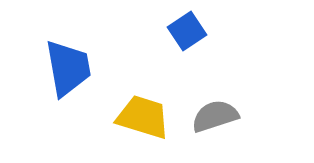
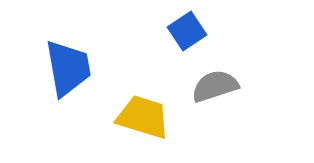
gray semicircle: moved 30 px up
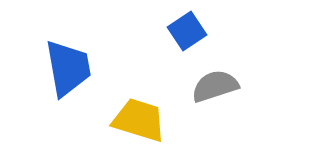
yellow trapezoid: moved 4 px left, 3 px down
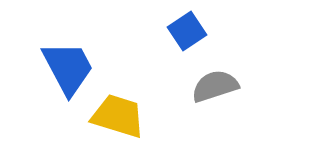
blue trapezoid: rotated 18 degrees counterclockwise
yellow trapezoid: moved 21 px left, 4 px up
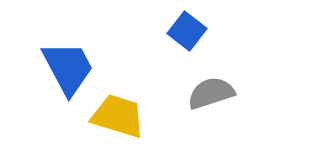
blue square: rotated 18 degrees counterclockwise
gray semicircle: moved 4 px left, 7 px down
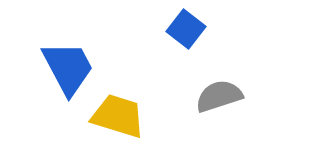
blue square: moved 1 px left, 2 px up
gray semicircle: moved 8 px right, 3 px down
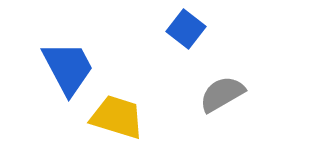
gray semicircle: moved 3 px right, 2 px up; rotated 12 degrees counterclockwise
yellow trapezoid: moved 1 px left, 1 px down
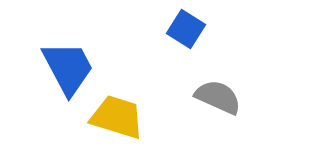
blue square: rotated 6 degrees counterclockwise
gray semicircle: moved 4 px left, 3 px down; rotated 54 degrees clockwise
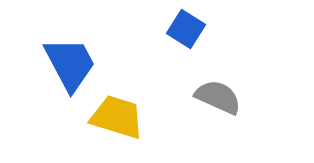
blue trapezoid: moved 2 px right, 4 px up
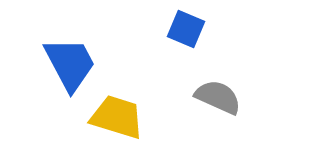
blue square: rotated 9 degrees counterclockwise
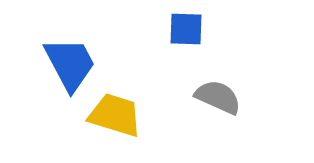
blue square: rotated 21 degrees counterclockwise
yellow trapezoid: moved 2 px left, 2 px up
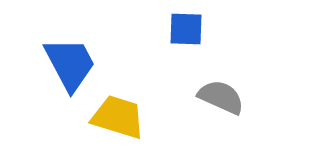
gray semicircle: moved 3 px right
yellow trapezoid: moved 3 px right, 2 px down
